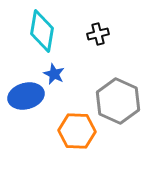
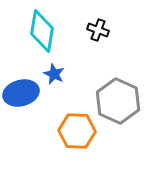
black cross: moved 4 px up; rotated 35 degrees clockwise
blue ellipse: moved 5 px left, 3 px up
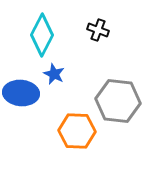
cyan diamond: moved 4 px down; rotated 18 degrees clockwise
blue ellipse: rotated 20 degrees clockwise
gray hexagon: rotated 18 degrees counterclockwise
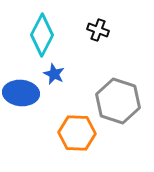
gray hexagon: rotated 12 degrees clockwise
orange hexagon: moved 2 px down
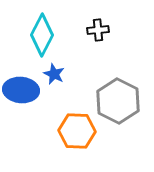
black cross: rotated 25 degrees counterclockwise
blue ellipse: moved 3 px up
gray hexagon: rotated 9 degrees clockwise
orange hexagon: moved 2 px up
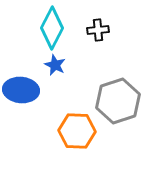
cyan diamond: moved 10 px right, 7 px up
blue star: moved 1 px right, 9 px up
gray hexagon: rotated 15 degrees clockwise
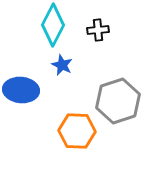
cyan diamond: moved 1 px right, 3 px up
blue star: moved 7 px right
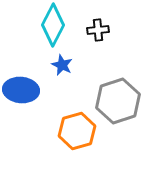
orange hexagon: rotated 18 degrees counterclockwise
